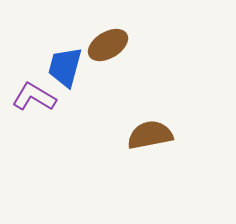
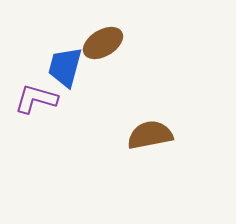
brown ellipse: moved 5 px left, 2 px up
purple L-shape: moved 2 px right, 2 px down; rotated 15 degrees counterclockwise
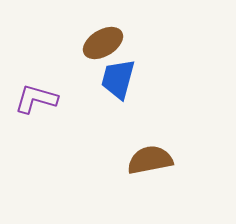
blue trapezoid: moved 53 px right, 12 px down
brown semicircle: moved 25 px down
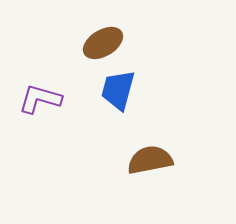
blue trapezoid: moved 11 px down
purple L-shape: moved 4 px right
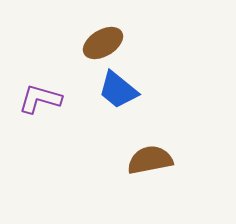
blue trapezoid: rotated 66 degrees counterclockwise
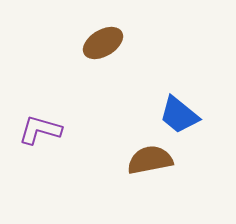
blue trapezoid: moved 61 px right, 25 px down
purple L-shape: moved 31 px down
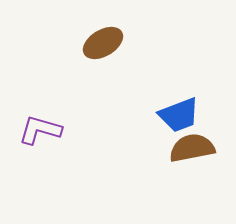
blue trapezoid: rotated 60 degrees counterclockwise
brown semicircle: moved 42 px right, 12 px up
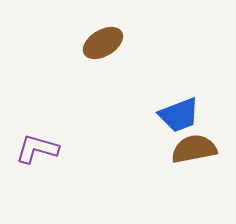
purple L-shape: moved 3 px left, 19 px down
brown semicircle: moved 2 px right, 1 px down
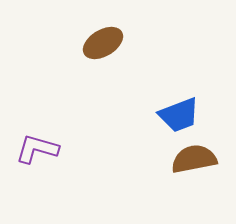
brown semicircle: moved 10 px down
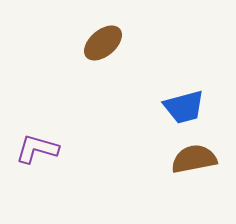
brown ellipse: rotated 9 degrees counterclockwise
blue trapezoid: moved 5 px right, 8 px up; rotated 6 degrees clockwise
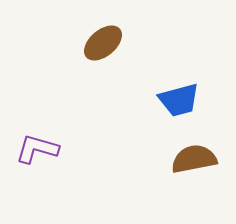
blue trapezoid: moved 5 px left, 7 px up
